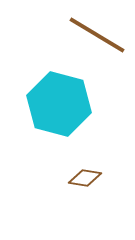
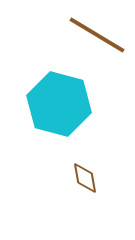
brown diamond: rotated 72 degrees clockwise
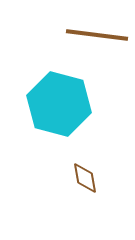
brown line: rotated 24 degrees counterclockwise
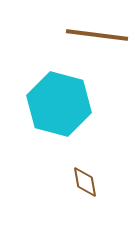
brown diamond: moved 4 px down
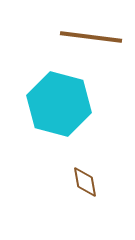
brown line: moved 6 px left, 2 px down
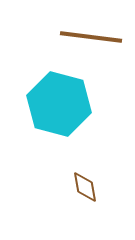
brown diamond: moved 5 px down
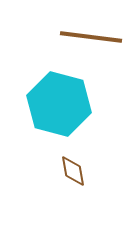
brown diamond: moved 12 px left, 16 px up
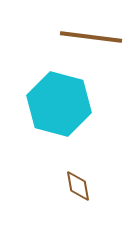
brown diamond: moved 5 px right, 15 px down
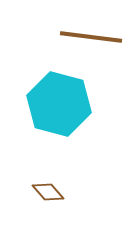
brown diamond: moved 30 px left, 6 px down; rotated 32 degrees counterclockwise
